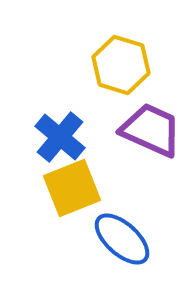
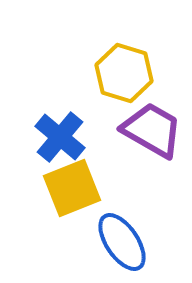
yellow hexagon: moved 3 px right, 8 px down
purple trapezoid: moved 1 px right; rotated 6 degrees clockwise
blue ellipse: moved 3 px down; rotated 14 degrees clockwise
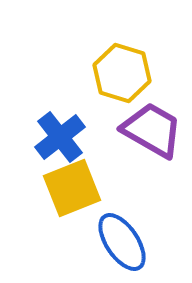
yellow hexagon: moved 2 px left
blue cross: rotated 12 degrees clockwise
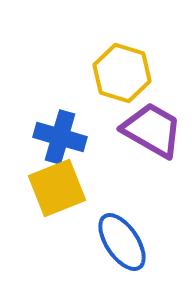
blue cross: rotated 36 degrees counterclockwise
yellow square: moved 15 px left
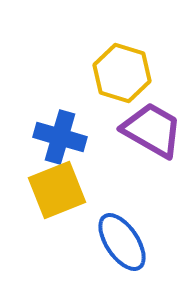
yellow square: moved 2 px down
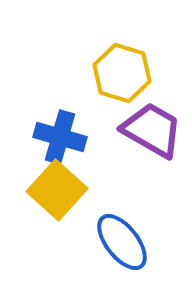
yellow square: rotated 26 degrees counterclockwise
blue ellipse: rotated 4 degrees counterclockwise
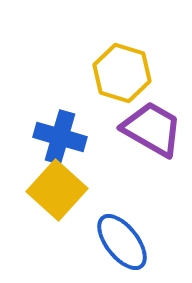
purple trapezoid: moved 1 px up
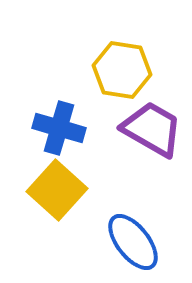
yellow hexagon: moved 3 px up; rotated 8 degrees counterclockwise
blue cross: moved 1 px left, 9 px up
blue ellipse: moved 11 px right
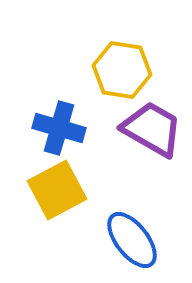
yellow square: rotated 20 degrees clockwise
blue ellipse: moved 1 px left, 2 px up
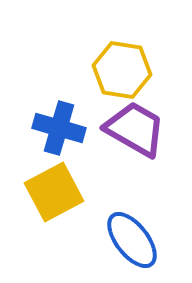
purple trapezoid: moved 17 px left
yellow square: moved 3 px left, 2 px down
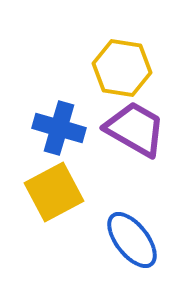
yellow hexagon: moved 2 px up
